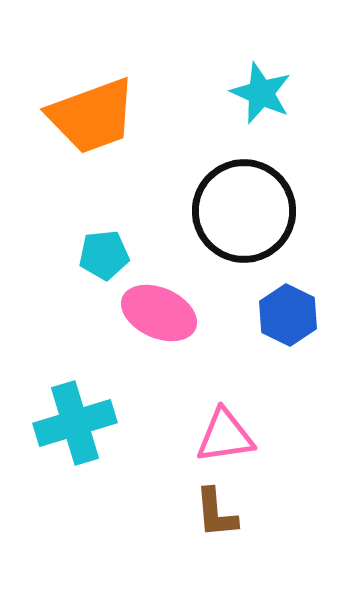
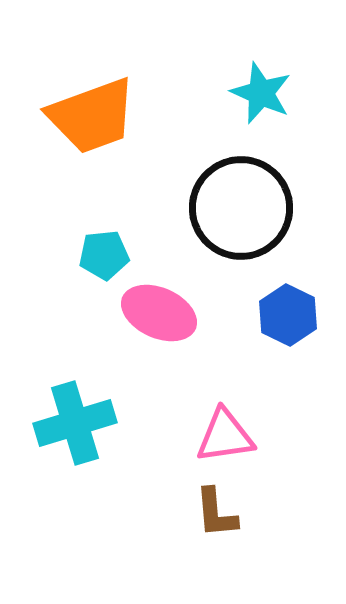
black circle: moved 3 px left, 3 px up
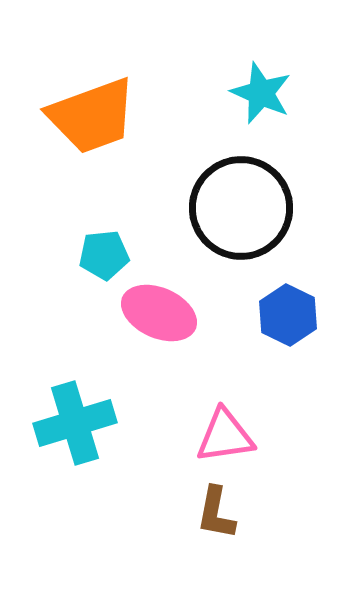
brown L-shape: rotated 16 degrees clockwise
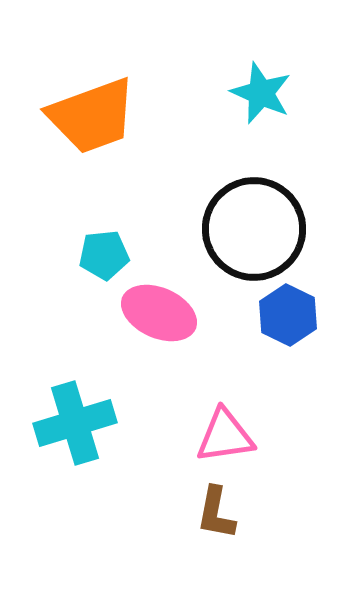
black circle: moved 13 px right, 21 px down
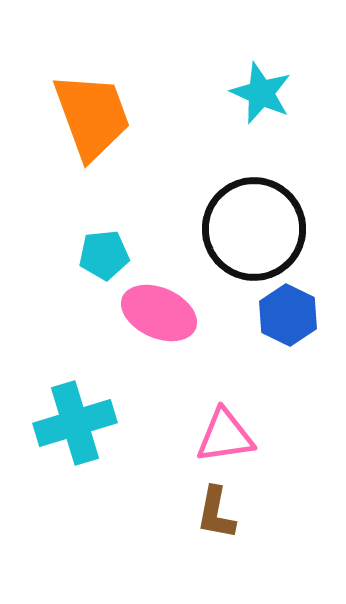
orange trapezoid: rotated 90 degrees counterclockwise
